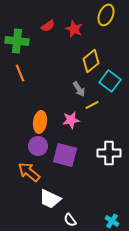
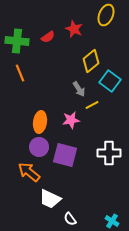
red semicircle: moved 11 px down
purple circle: moved 1 px right, 1 px down
white semicircle: moved 1 px up
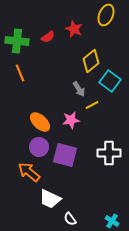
orange ellipse: rotated 55 degrees counterclockwise
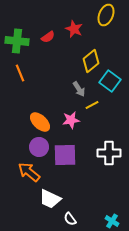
purple square: rotated 15 degrees counterclockwise
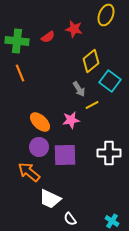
red star: rotated 12 degrees counterclockwise
